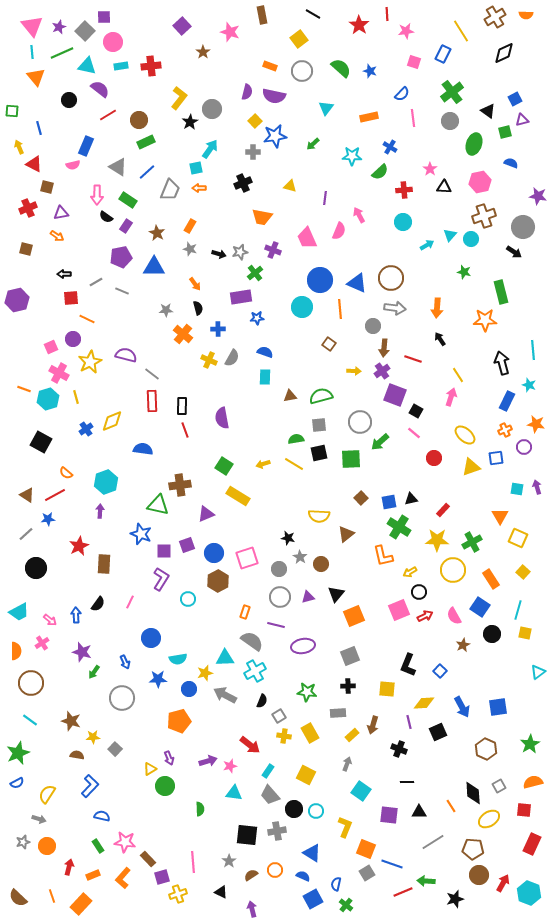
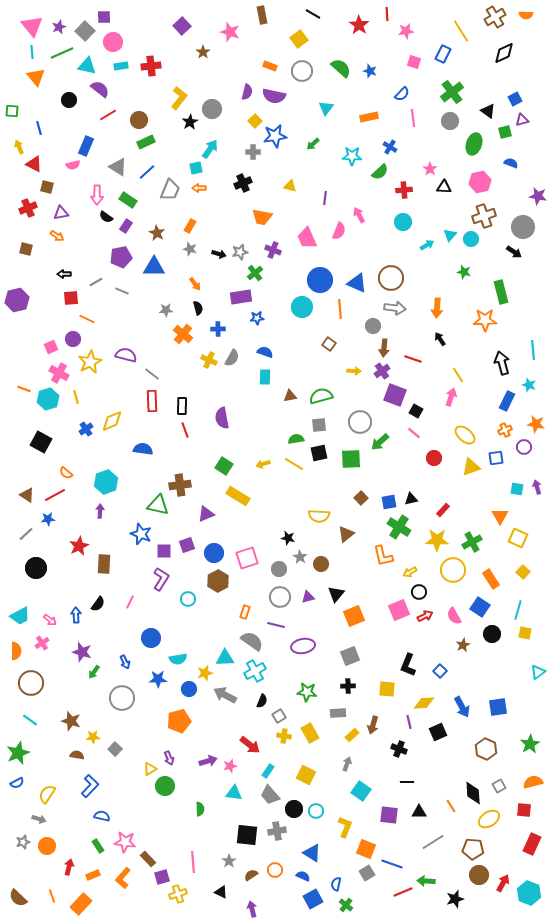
cyan trapezoid at (19, 612): moved 1 px right, 4 px down
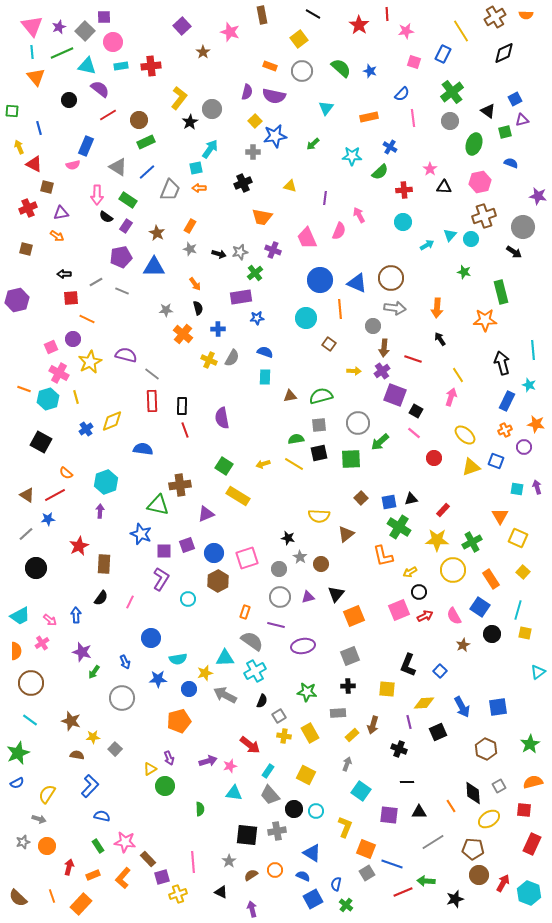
cyan circle at (302, 307): moved 4 px right, 11 px down
gray circle at (360, 422): moved 2 px left, 1 px down
blue square at (496, 458): moved 3 px down; rotated 28 degrees clockwise
black semicircle at (98, 604): moved 3 px right, 6 px up
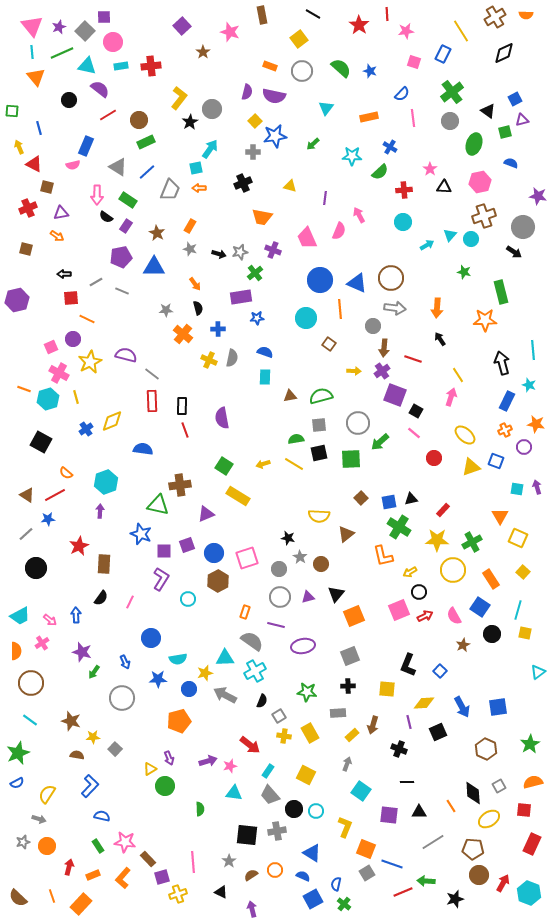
gray semicircle at (232, 358): rotated 18 degrees counterclockwise
green cross at (346, 905): moved 2 px left, 1 px up
